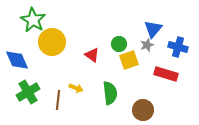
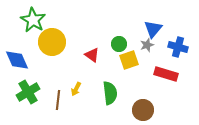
yellow arrow: moved 1 px down; rotated 96 degrees clockwise
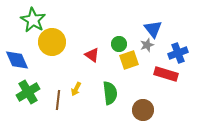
blue triangle: rotated 18 degrees counterclockwise
blue cross: moved 6 px down; rotated 36 degrees counterclockwise
